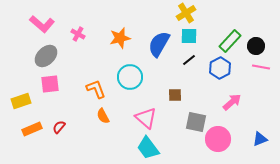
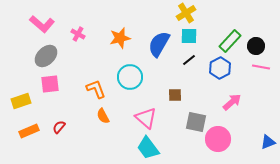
orange rectangle: moved 3 px left, 2 px down
blue triangle: moved 8 px right, 3 px down
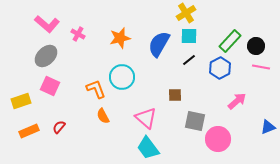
pink L-shape: moved 5 px right
cyan circle: moved 8 px left
pink square: moved 2 px down; rotated 30 degrees clockwise
pink arrow: moved 5 px right, 1 px up
gray square: moved 1 px left, 1 px up
blue triangle: moved 15 px up
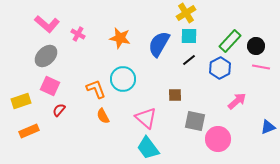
orange star: rotated 25 degrees clockwise
cyan circle: moved 1 px right, 2 px down
red semicircle: moved 17 px up
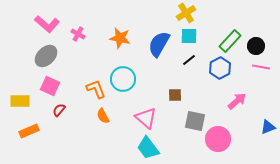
yellow rectangle: moved 1 px left; rotated 18 degrees clockwise
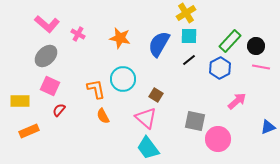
orange L-shape: rotated 10 degrees clockwise
brown square: moved 19 px left; rotated 32 degrees clockwise
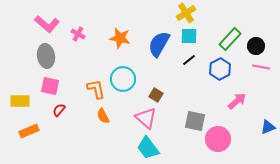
green rectangle: moved 2 px up
gray ellipse: rotated 55 degrees counterclockwise
blue hexagon: moved 1 px down
pink square: rotated 12 degrees counterclockwise
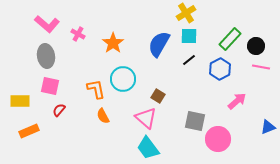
orange star: moved 7 px left, 5 px down; rotated 25 degrees clockwise
brown square: moved 2 px right, 1 px down
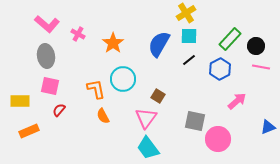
pink triangle: rotated 25 degrees clockwise
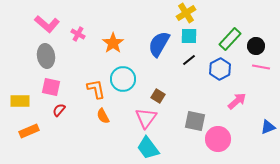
pink square: moved 1 px right, 1 px down
